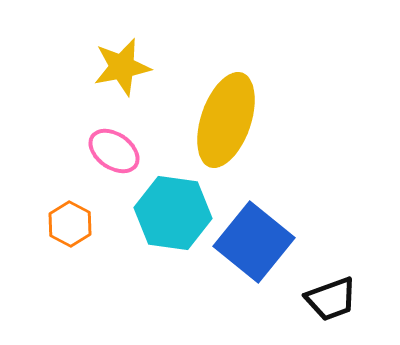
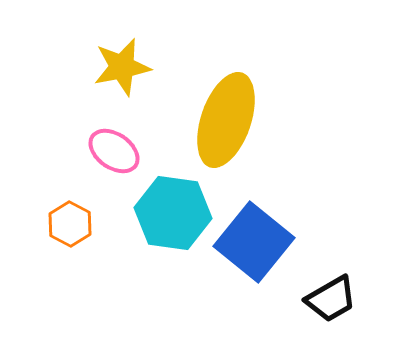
black trapezoid: rotated 10 degrees counterclockwise
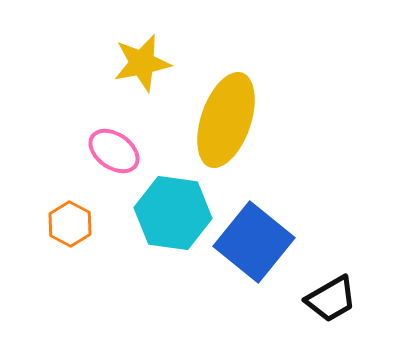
yellow star: moved 20 px right, 4 px up
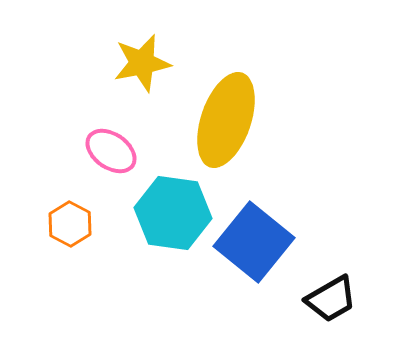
pink ellipse: moved 3 px left
